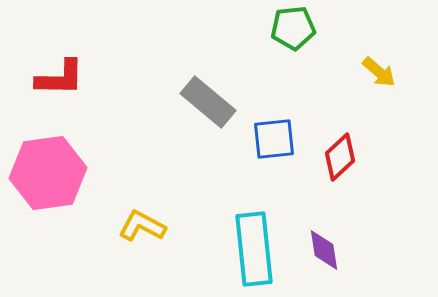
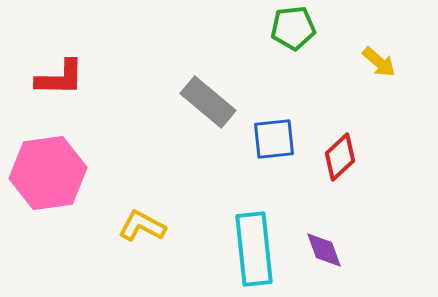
yellow arrow: moved 10 px up
purple diamond: rotated 12 degrees counterclockwise
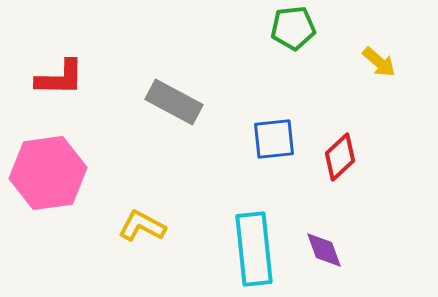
gray rectangle: moved 34 px left; rotated 12 degrees counterclockwise
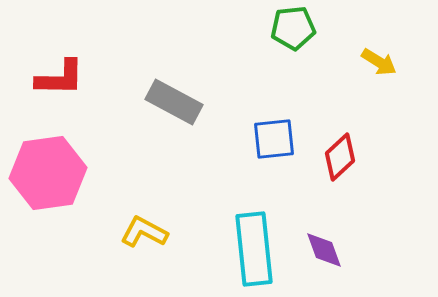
yellow arrow: rotated 9 degrees counterclockwise
yellow L-shape: moved 2 px right, 6 px down
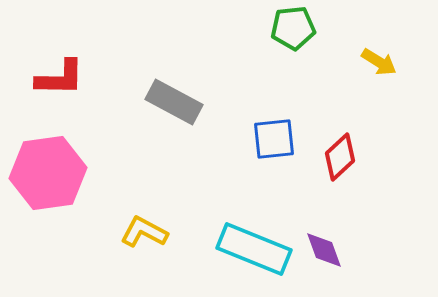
cyan rectangle: rotated 62 degrees counterclockwise
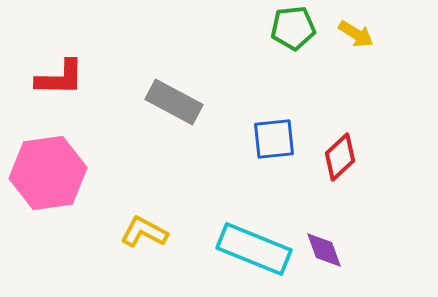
yellow arrow: moved 23 px left, 28 px up
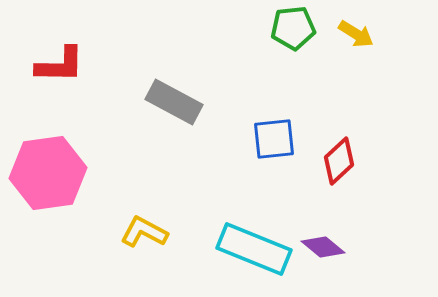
red L-shape: moved 13 px up
red diamond: moved 1 px left, 4 px down
purple diamond: moved 1 px left, 3 px up; rotated 30 degrees counterclockwise
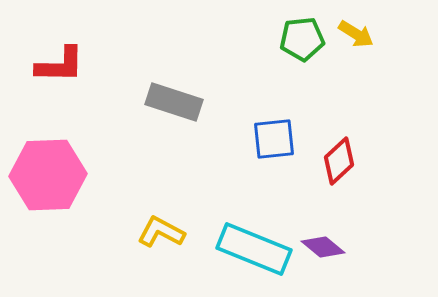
green pentagon: moved 9 px right, 11 px down
gray rectangle: rotated 10 degrees counterclockwise
pink hexagon: moved 2 px down; rotated 6 degrees clockwise
yellow L-shape: moved 17 px right
